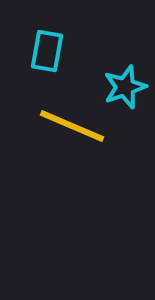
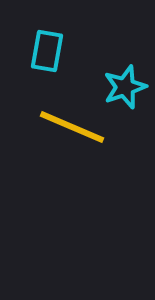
yellow line: moved 1 px down
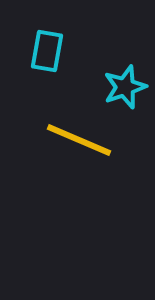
yellow line: moved 7 px right, 13 px down
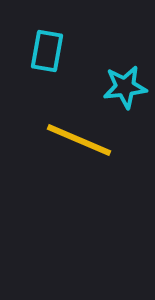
cyan star: rotated 12 degrees clockwise
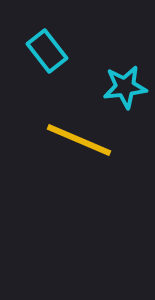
cyan rectangle: rotated 48 degrees counterclockwise
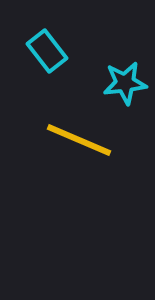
cyan star: moved 4 px up
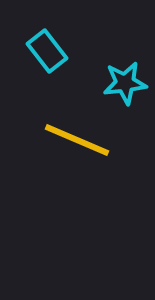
yellow line: moved 2 px left
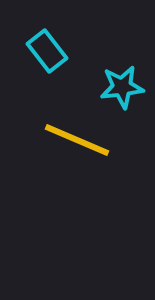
cyan star: moved 3 px left, 4 px down
